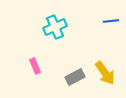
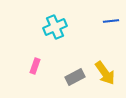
pink rectangle: rotated 42 degrees clockwise
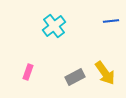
cyan cross: moved 1 px left, 1 px up; rotated 15 degrees counterclockwise
pink rectangle: moved 7 px left, 6 px down
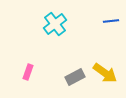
cyan cross: moved 1 px right, 2 px up
yellow arrow: rotated 20 degrees counterclockwise
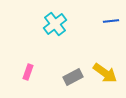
gray rectangle: moved 2 px left
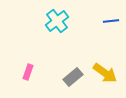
cyan cross: moved 2 px right, 3 px up
gray rectangle: rotated 12 degrees counterclockwise
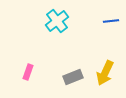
yellow arrow: rotated 80 degrees clockwise
gray rectangle: rotated 18 degrees clockwise
